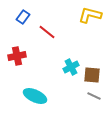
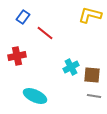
red line: moved 2 px left, 1 px down
gray line: rotated 16 degrees counterclockwise
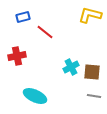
blue rectangle: rotated 40 degrees clockwise
red line: moved 1 px up
brown square: moved 3 px up
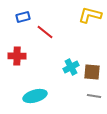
red cross: rotated 12 degrees clockwise
cyan ellipse: rotated 40 degrees counterclockwise
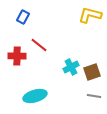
blue rectangle: rotated 48 degrees counterclockwise
red line: moved 6 px left, 13 px down
brown square: rotated 24 degrees counterclockwise
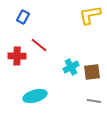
yellow L-shape: rotated 25 degrees counterclockwise
brown square: rotated 12 degrees clockwise
gray line: moved 5 px down
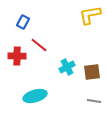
blue rectangle: moved 5 px down
cyan cross: moved 4 px left
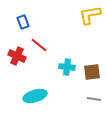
blue rectangle: rotated 48 degrees counterclockwise
red cross: rotated 24 degrees clockwise
cyan cross: rotated 35 degrees clockwise
gray line: moved 2 px up
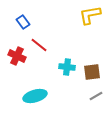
blue rectangle: rotated 16 degrees counterclockwise
gray line: moved 2 px right, 3 px up; rotated 40 degrees counterclockwise
